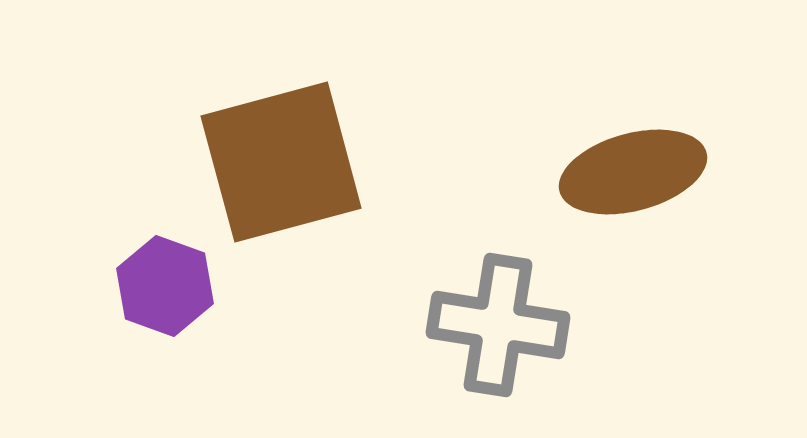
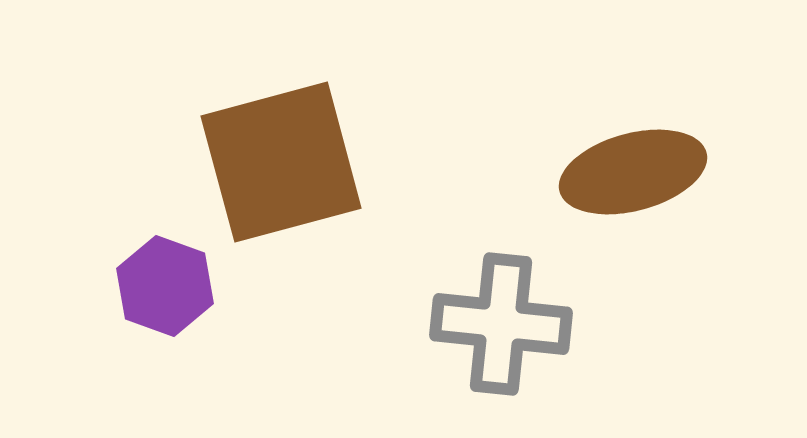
gray cross: moved 3 px right, 1 px up; rotated 3 degrees counterclockwise
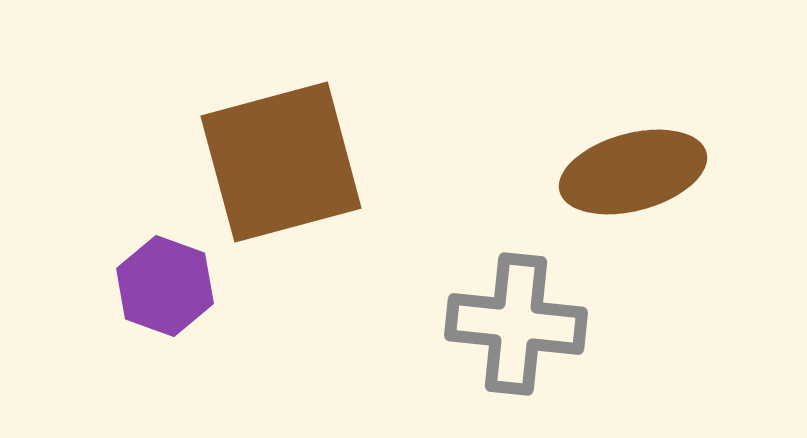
gray cross: moved 15 px right
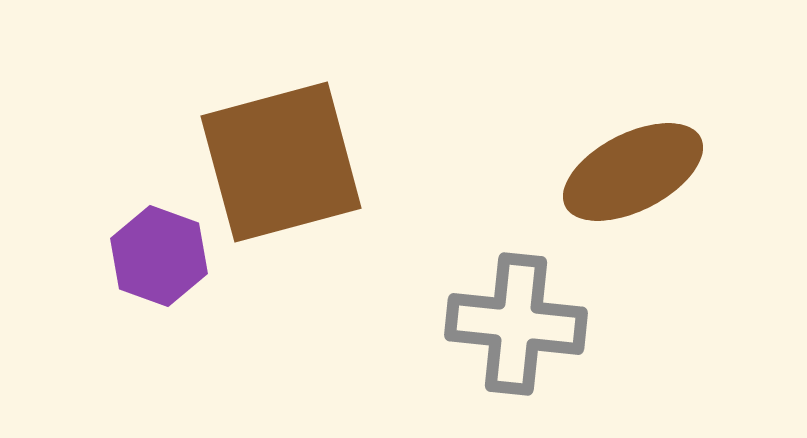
brown ellipse: rotated 12 degrees counterclockwise
purple hexagon: moved 6 px left, 30 px up
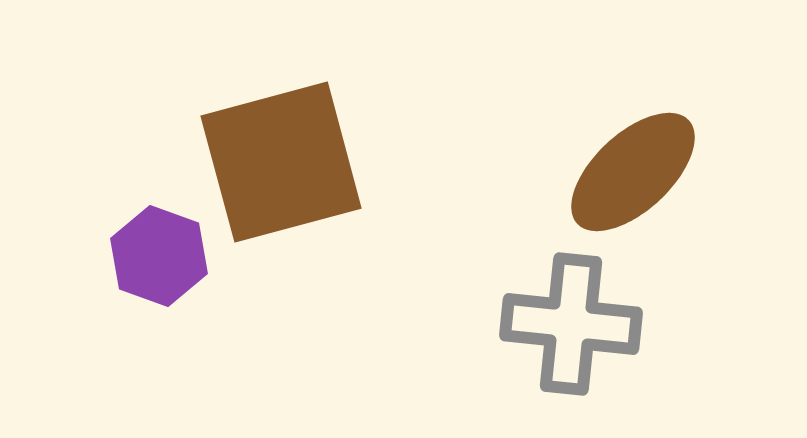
brown ellipse: rotated 16 degrees counterclockwise
gray cross: moved 55 px right
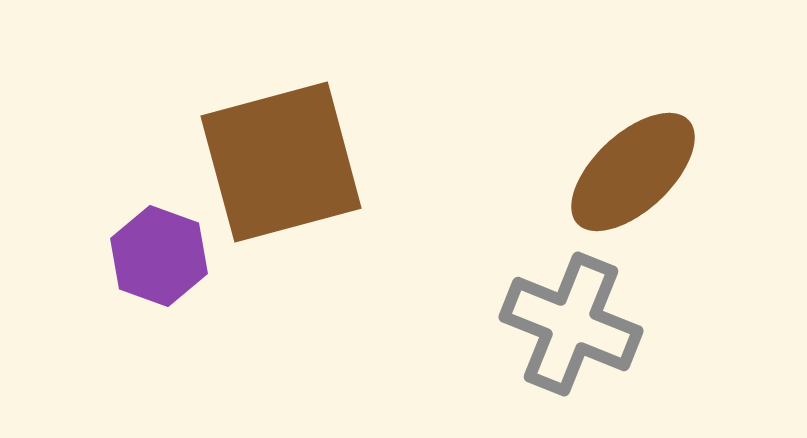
gray cross: rotated 16 degrees clockwise
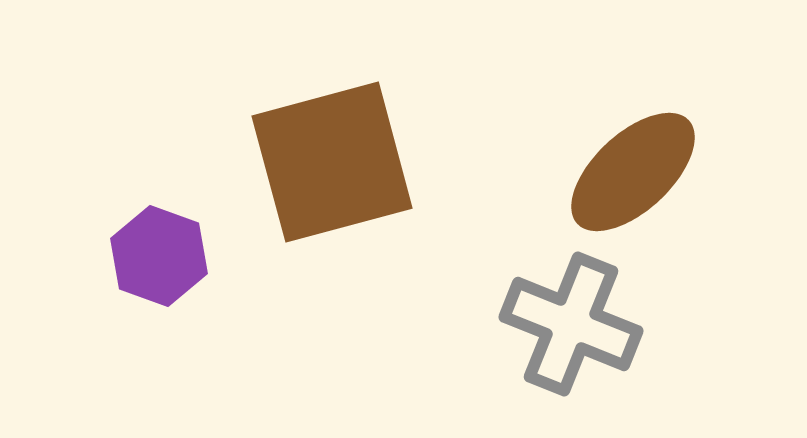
brown square: moved 51 px right
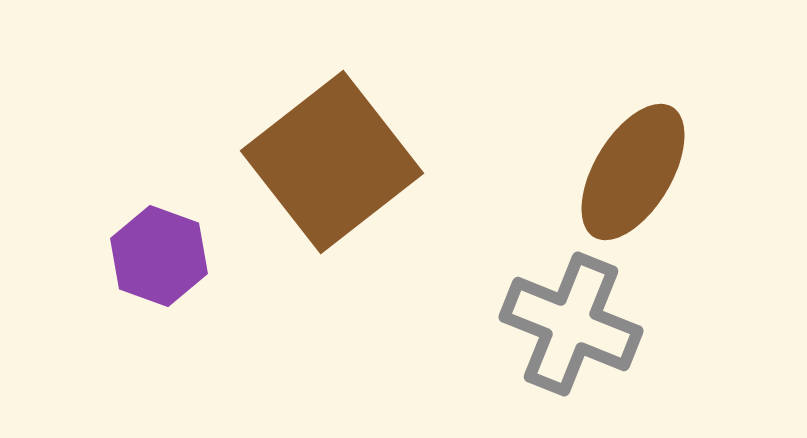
brown square: rotated 23 degrees counterclockwise
brown ellipse: rotated 16 degrees counterclockwise
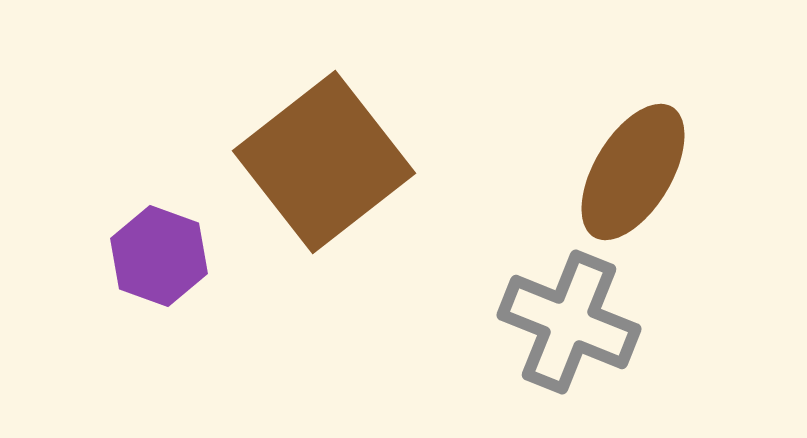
brown square: moved 8 px left
gray cross: moved 2 px left, 2 px up
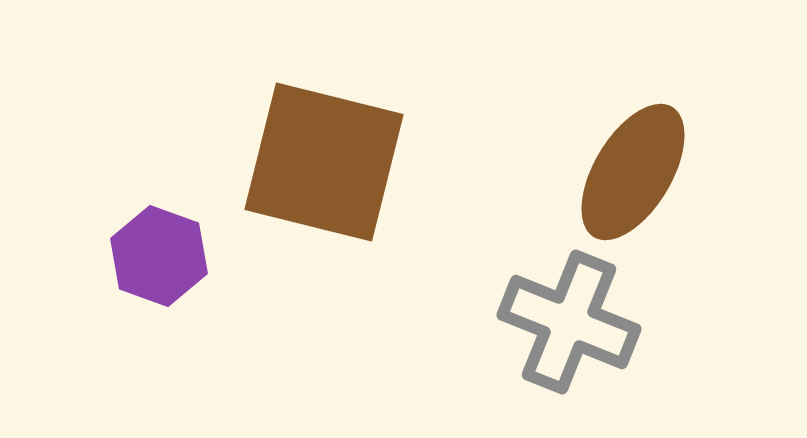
brown square: rotated 38 degrees counterclockwise
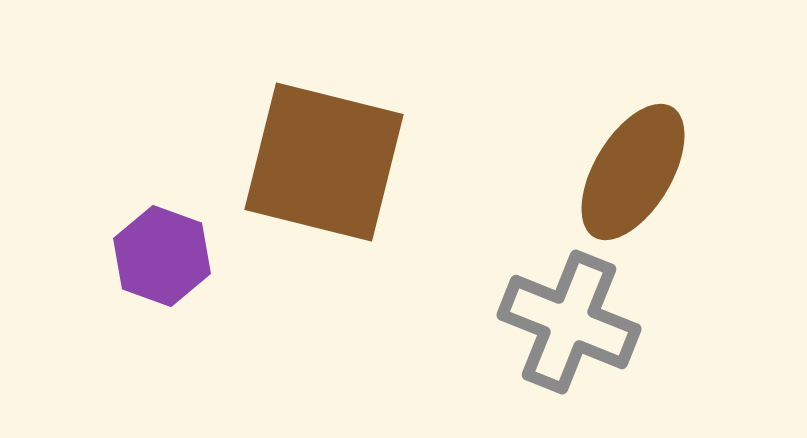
purple hexagon: moved 3 px right
